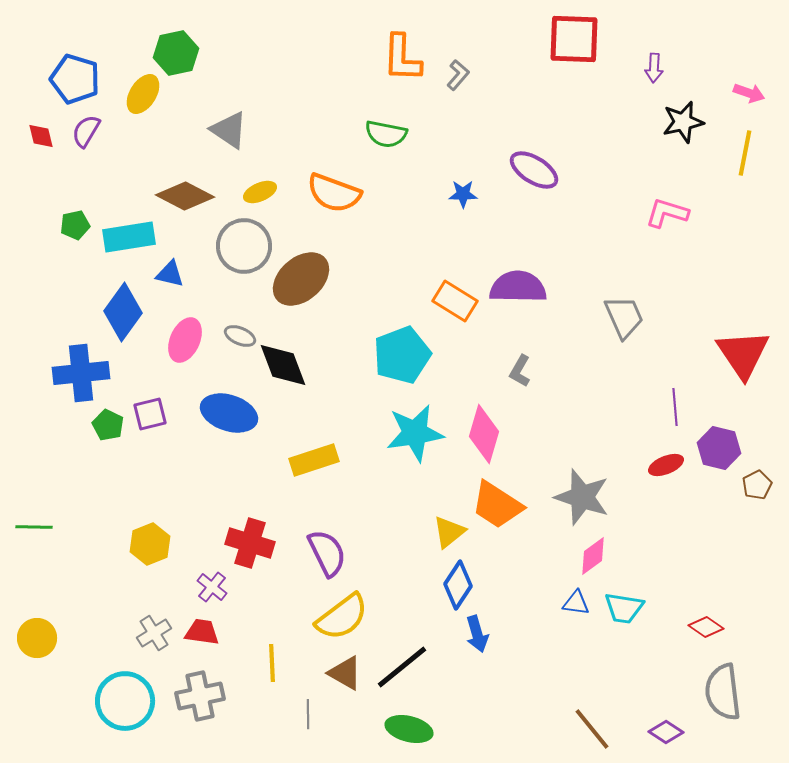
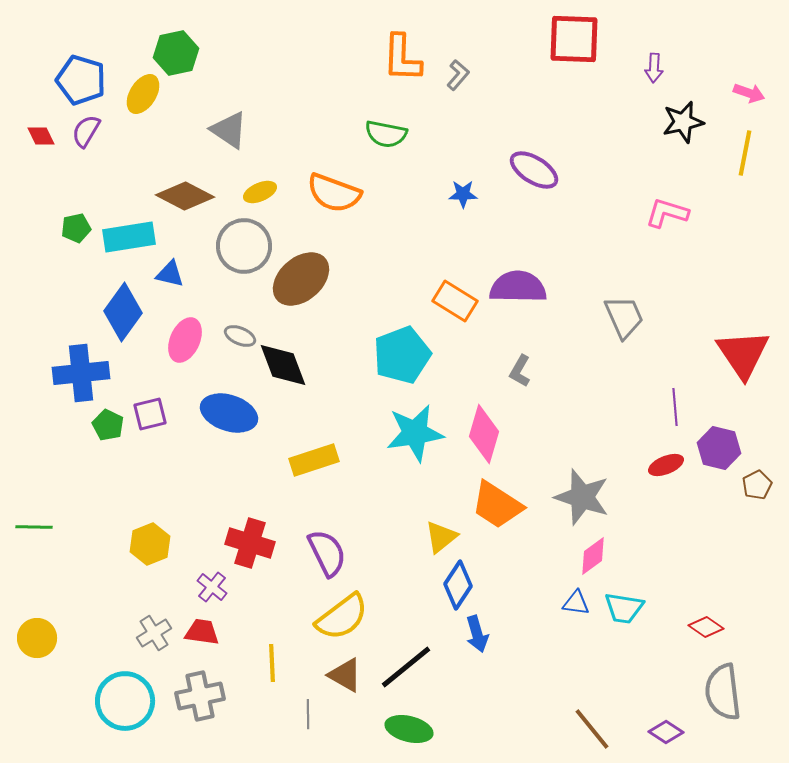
blue pentagon at (75, 79): moved 6 px right, 1 px down
red diamond at (41, 136): rotated 12 degrees counterclockwise
green pentagon at (75, 225): moved 1 px right, 3 px down
yellow triangle at (449, 532): moved 8 px left, 5 px down
black line at (402, 667): moved 4 px right
brown triangle at (345, 673): moved 2 px down
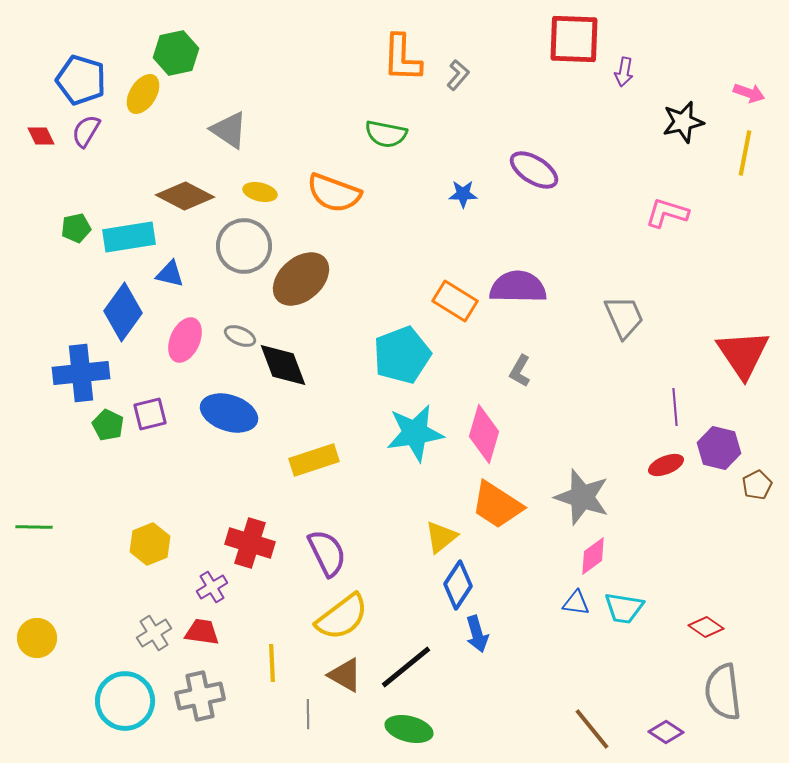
purple arrow at (654, 68): moved 30 px left, 4 px down; rotated 8 degrees clockwise
yellow ellipse at (260, 192): rotated 36 degrees clockwise
purple cross at (212, 587): rotated 20 degrees clockwise
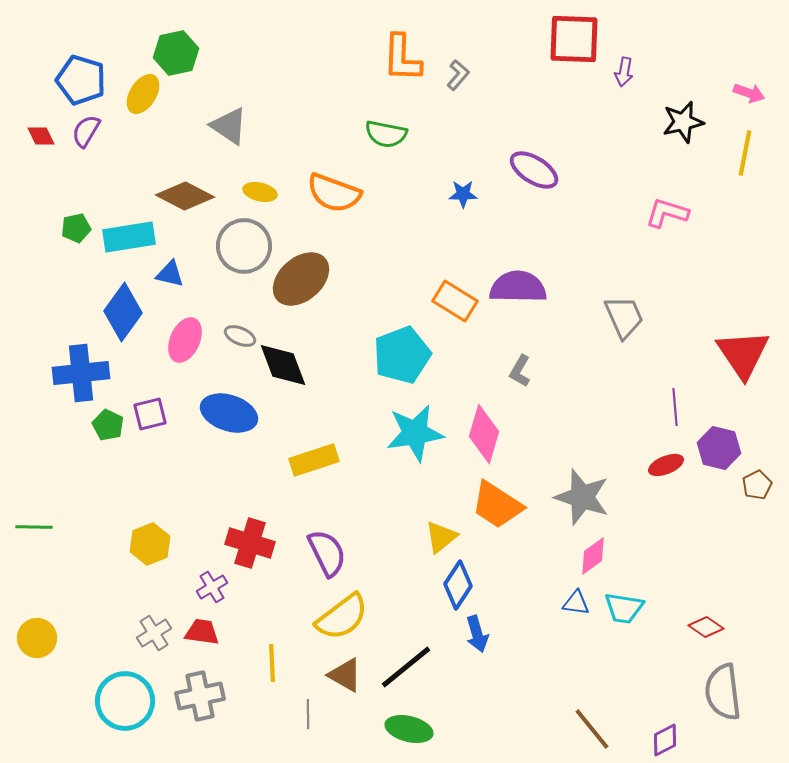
gray triangle at (229, 130): moved 4 px up
purple diamond at (666, 732): moved 1 px left, 8 px down; rotated 60 degrees counterclockwise
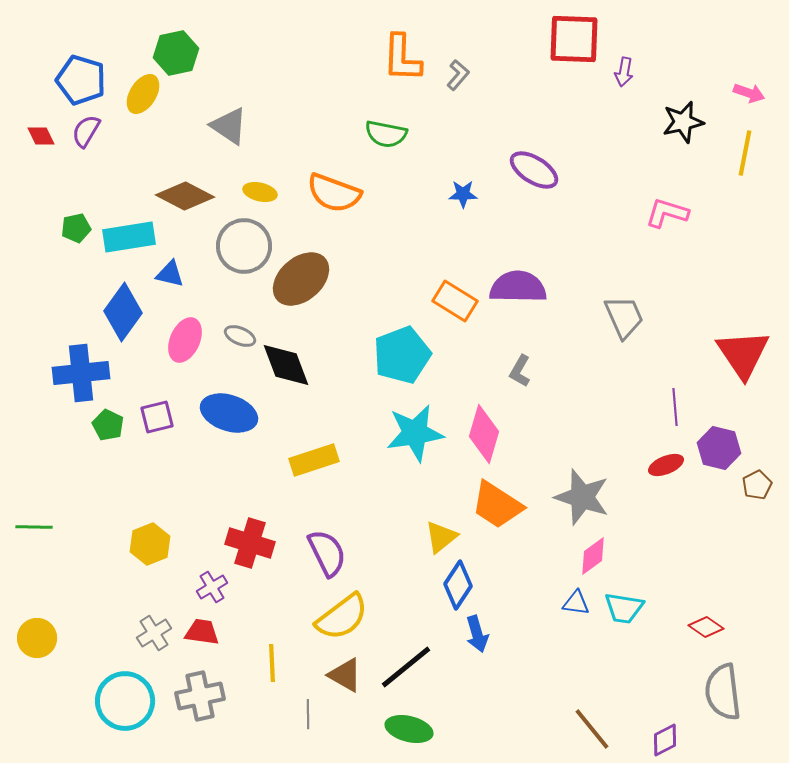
black diamond at (283, 365): moved 3 px right
purple square at (150, 414): moved 7 px right, 3 px down
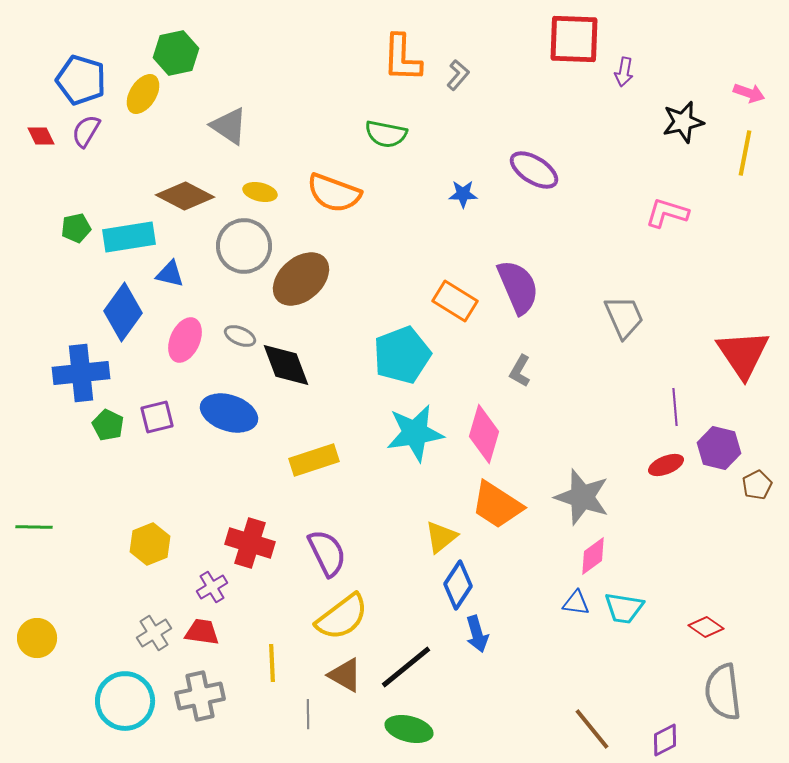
purple semicircle at (518, 287): rotated 66 degrees clockwise
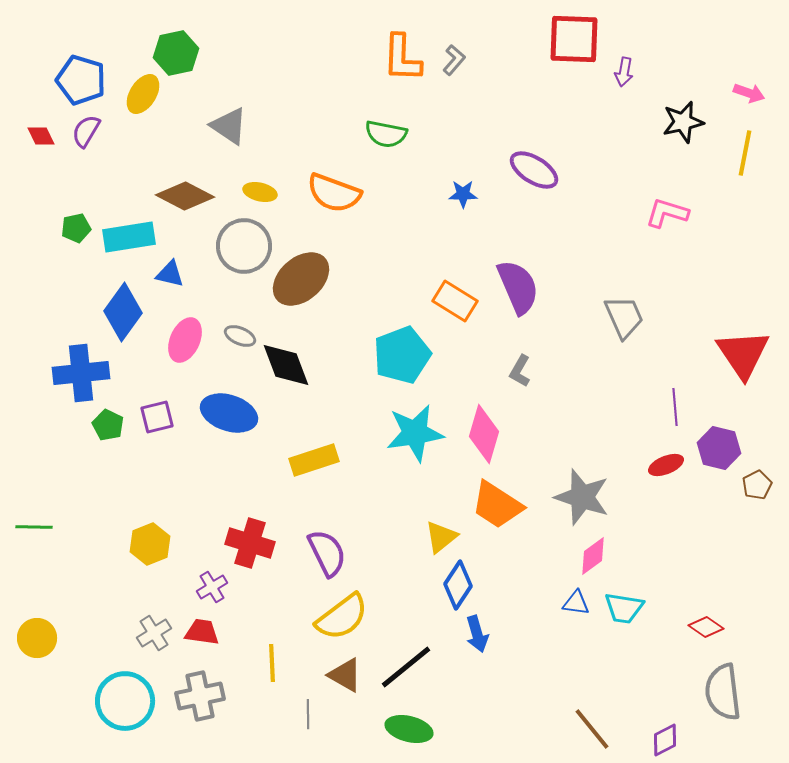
gray L-shape at (458, 75): moved 4 px left, 15 px up
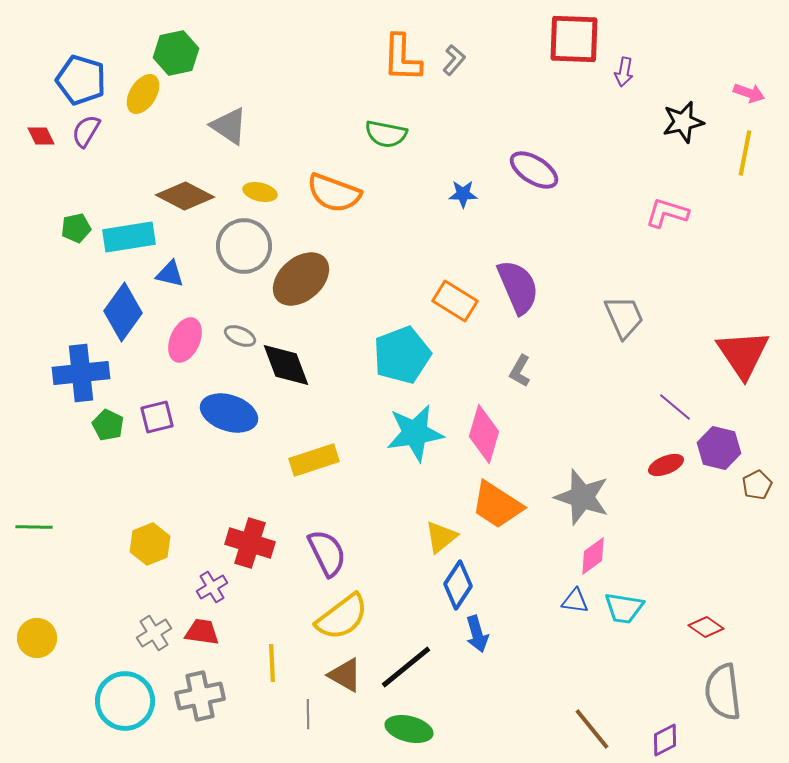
purple line at (675, 407): rotated 45 degrees counterclockwise
blue triangle at (576, 603): moved 1 px left, 2 px up
